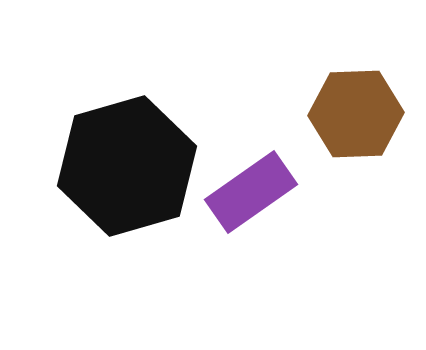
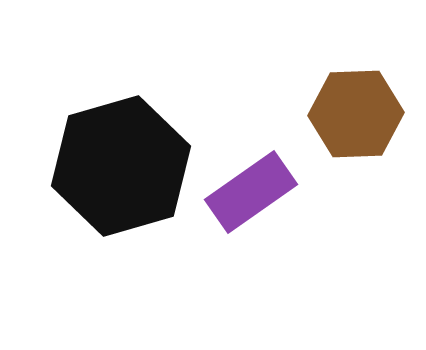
black hexagon: moved 6 px left
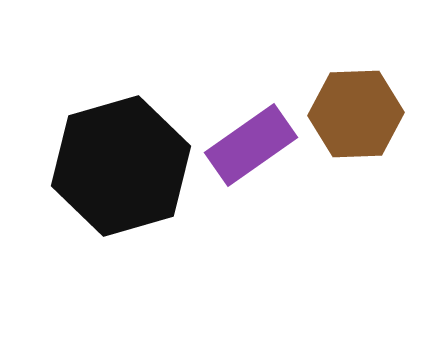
purple rectangle: moved 47 px up
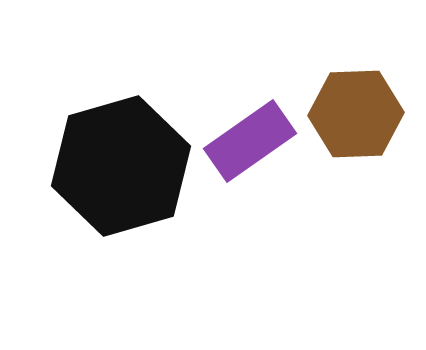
purple rectangle: moved 1 px left, 4 px up
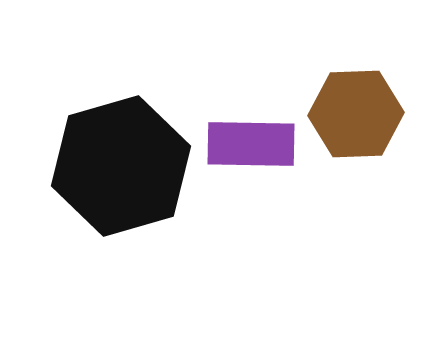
purple rectangle: moved 1 px right, 3 px down; rotated 36 degrees clockwise
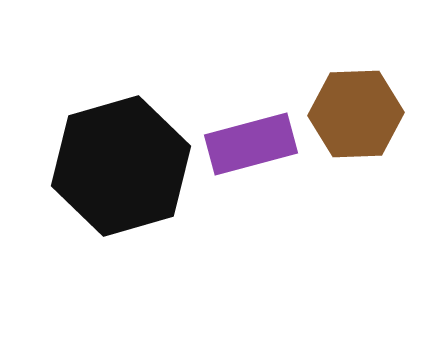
purple rectangle: rotated 16 degrees counterclockwise
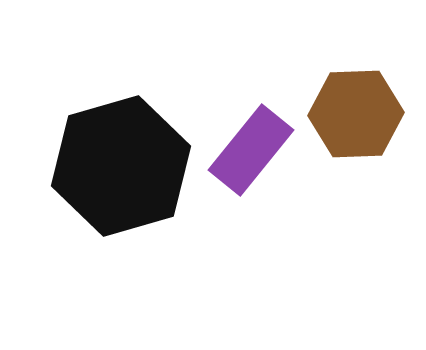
purple rectangle: moved 6 px down; rotated 36 degrees counterclockwise
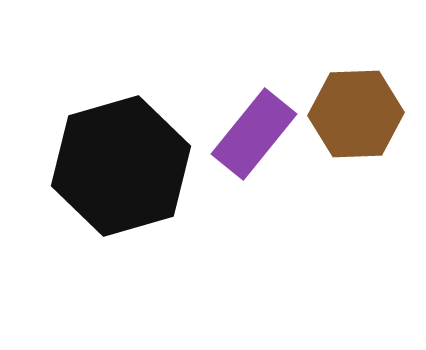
purple rectangle: moved 3 px right, 16 px up
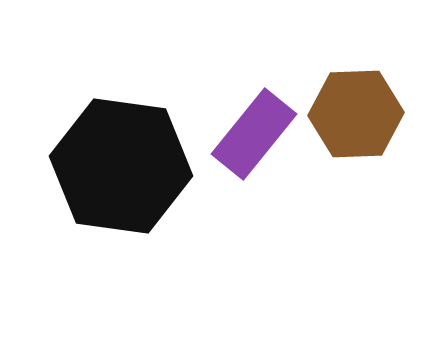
black hexagon: rotated 24 degrees clockwise
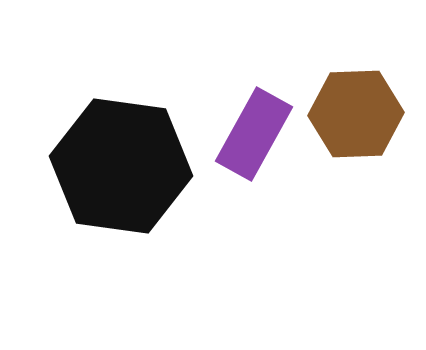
purple rectangle: rotated 10 degrees counterclockwise
